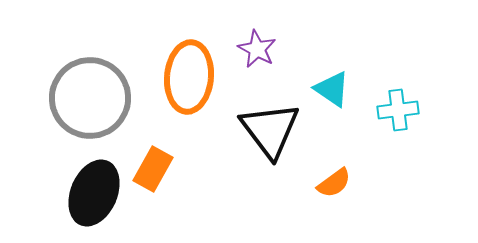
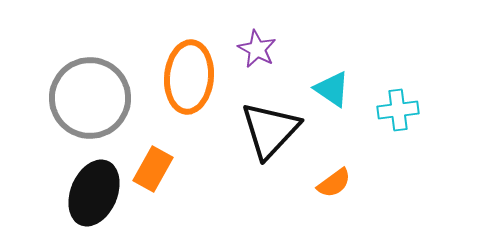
black triangle: rotated 20 degrees clockwise
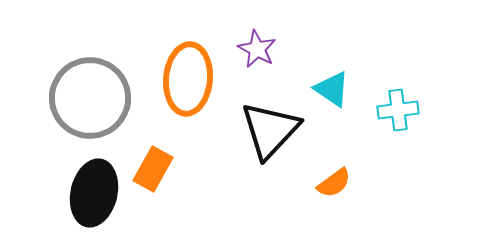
orange ellipse: moved 1 px left, 2 px down
black ellipse: rotated 10 degrees counterclockwise
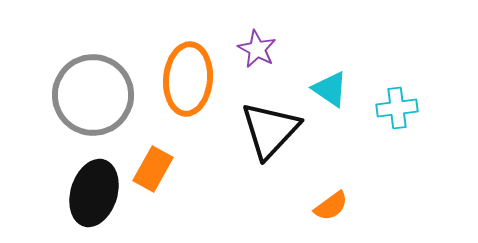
cyan triangle: moved 2 px left
gray circle: moved 3 px right, 3 px up
cyan cross: moved 1 px left, 2 px up
orange semicircle: moved 3 px left, 23 px down
black ellipse: rotated 4 degrees clockwise
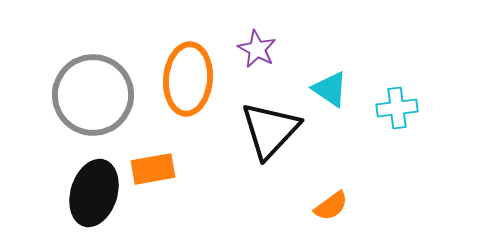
orange rectangle: rotated 51 degrees clockwise
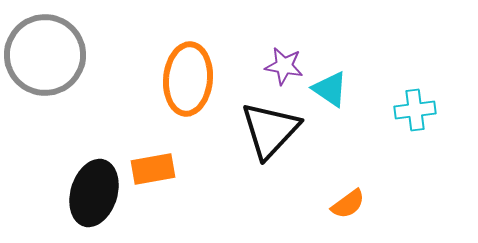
purple star: moved 27 px right, 17 px down; rotated 18 degrees counterclockwise
gray circle: moved 48 px left, 40 px up
cyan cross: moved 18 px right, 2 px down
orange semicircle: moved 17 px right, 2 px up
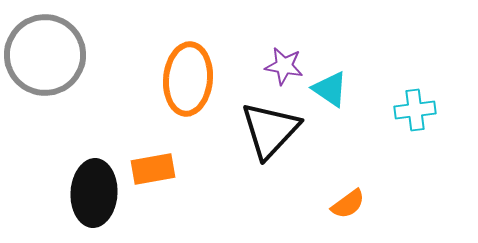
black ellipse: rotated 14 degrees counterclockwise
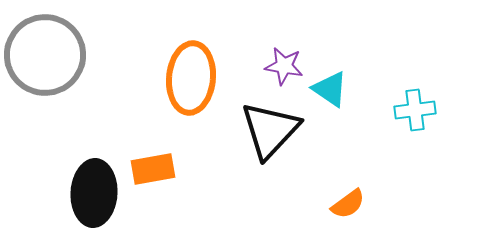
orange ellipse: moved 3 px right, 1 px up
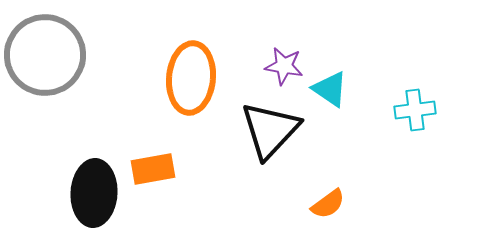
orange semicircle: moved 20 px left
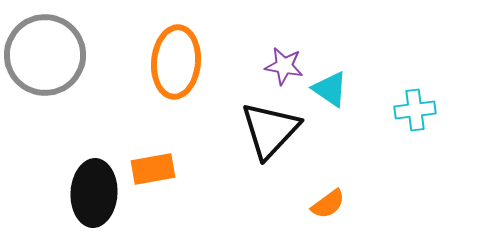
orange ellipse: moved 15 px left, 16 px up
